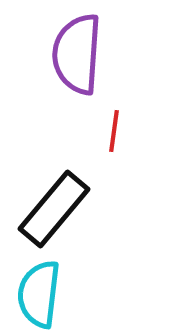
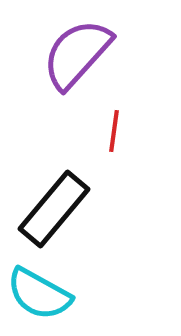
purple semicircle: rotated 38 degrees clockwise
cyan semicircle: rotated 68 degrees counterclockwise
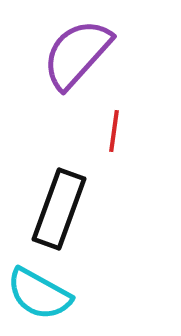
black rectangle: moved 5 px right; rotated 20 degrees counterclockwise
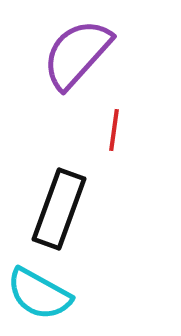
red line: moved 1 px up
